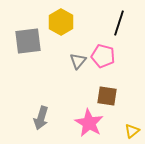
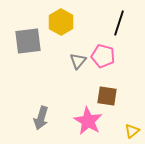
pink star: moved 1 px left, 2 px up
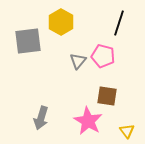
yellow triangle: moved 5 px left; rotated 28 degrees counterclockwise
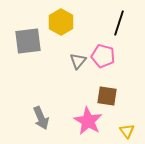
gray arrow: rotated 40 degrees counterclockwise
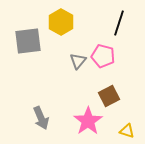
brown square: moved 2 px right; rotated 35 degrees counterclockwise
pink star: rotated 8 degrees clockwise
yellow triangle: rotated 35 degrees counterclockwise
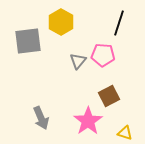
pink pentagon: moved 1 px up; rotated 10 degrees counterclockwise
yellow triangle: moved 2 px left, 2 px down
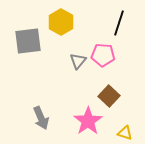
brown square: rotated 20 degrees counterclockwise
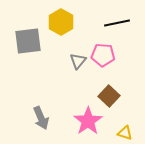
black line: moved 2 px left; rotated 60 degrees clockwise
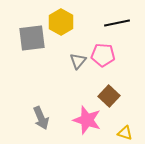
gray square: moved 4 px right, 3 px up
pink star: moved 1 px left, 1 px up; rotated 20 degrees counterclockwise
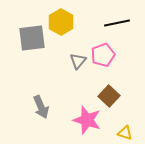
pink pentagon: rotated 25 degrees counterclockwise
gray arrow: moved 11 px up
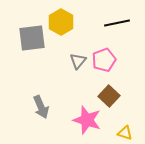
pink pentagon: moved 1 px right, 5 px down
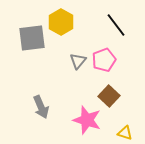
black line: moved 1 px left, 2 px down; rotated 65 degrees clockwise
